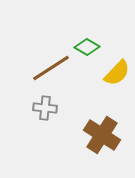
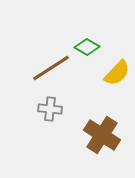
gray cross: moved 5 px right, 1 px down
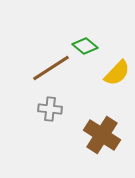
green diamond: moved 2 px left, 1 px up; rotated 10 degrees clockwise
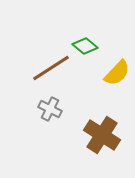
gray cross: rotated 20 degrees clockwise
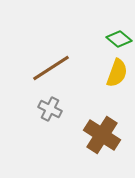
green diamond: moved 34 px right, 7 px up
yellow semicircle: rotated 24 degrees counterclockwise
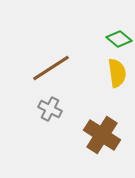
yellow semicircle: rotated 28 degrees counterclockwise
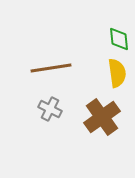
green diamond: rotated 45 degrees clockwise
brown line: rotated 24 degrees clockwise
brown cross: moved 18 px up; rotated 21 degrees clockwise
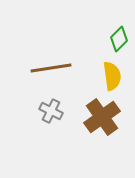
green diamond: rotated 50 degrees clockwise
yellow semicircle: moved 5 px left, 3 px down
gray cross: moved 1 px right, 2 px down
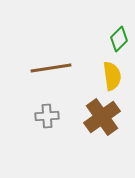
gray cross: moved 4 px left, 5 px down; rotated 30 degrees counterclockwise
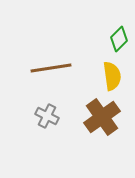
gray cross: rotated 30 degrees clockwise
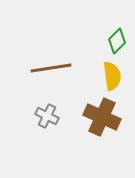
green diamond: moved 2 px left, 2 px down
brown cross: rotated 30 degrees counterclockwise
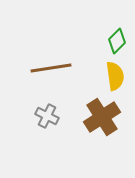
yellow semicircle: moved 3 px right
brown cross: rotated 33 degrees clockwise
